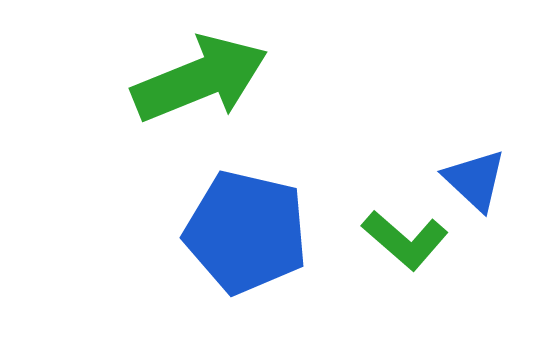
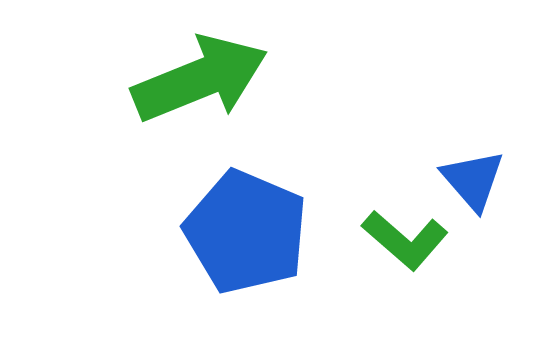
blue triangle: moved 2 px left; rotated 6 degrees clockwise
blue pentagon: rotated 10 degrees clockwise
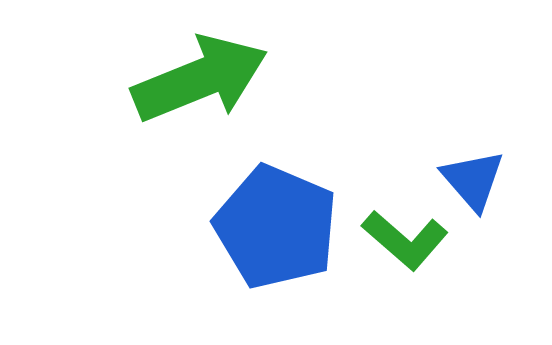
blue pentagon: moved 30 px right, 5 px up
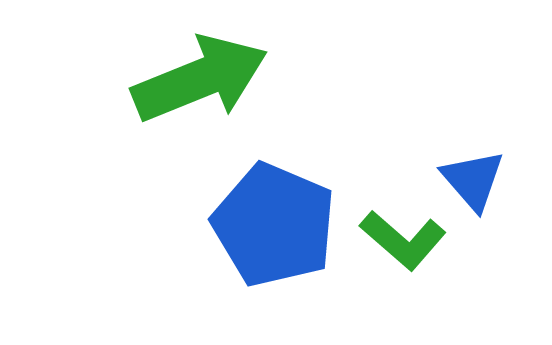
blue pentagon: moved 2 px left, 2 px up
green L-shape: moved 2 px left
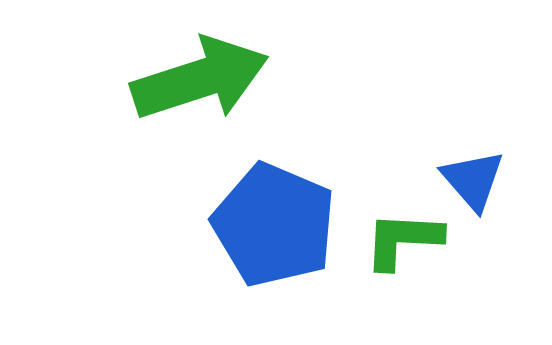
green arrow: rotated 4 degrees clockwise
green L-shape: rotated 142 degrees clockwise
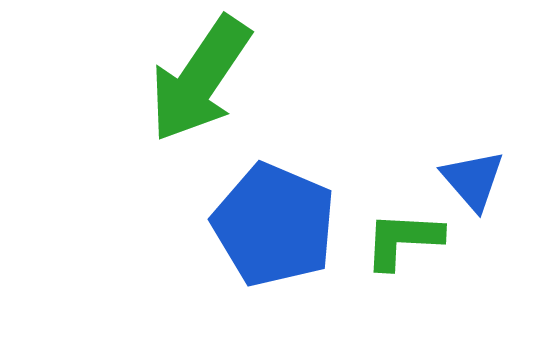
green arrow: rotated 142 degrees clockwise
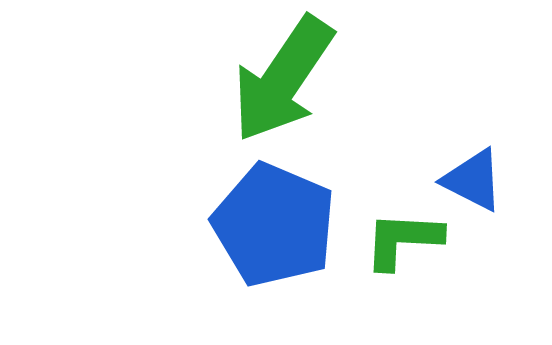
green arrow: moved 83 px right
blue triangle: rotated 22 degrees counterclockwise
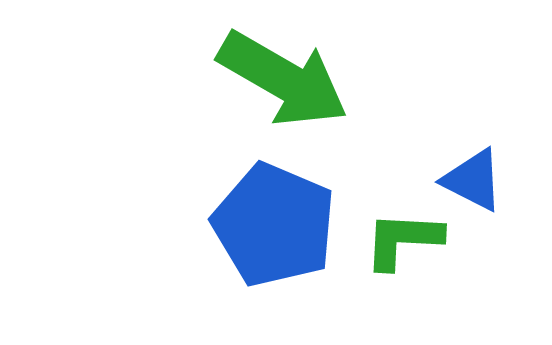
green arrow: rotated 94 degrees counterclockwise
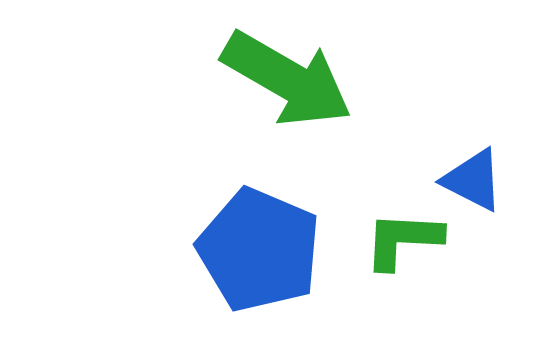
green arrow: moved 4 px right
blue pentagon: moved 15 px left, 25 px down
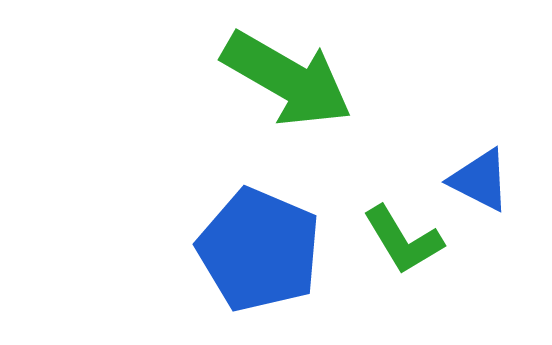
blue triangle: moved 7 px right
green L-shape: rotated 124 degrees counterclockwise
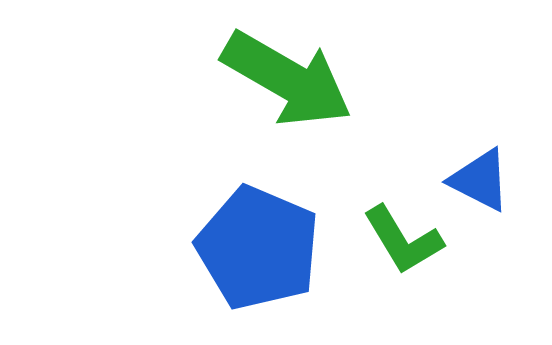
blue pentagon: moved 1 px left, 2 px up
